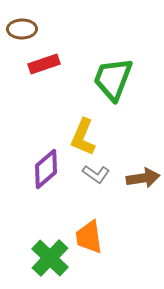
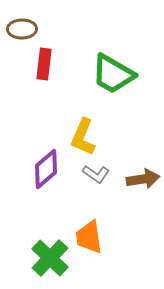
red rectangle: rotated 64 degrees counterclockwise
green trapezoid: moved 5 px up; rotated 81 degrees counterclockwise
brown arrow: moved 1 px down
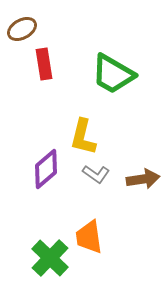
brown ellipse: rotated 28 degrees counterclockwise
red rectangle: rotated 16 degrees counterclockwise
yellow L-shape: rotated 9 degrees counterclockwise
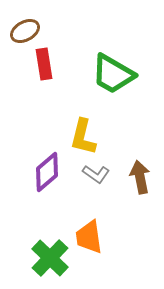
brown ellipse: moved 3 px right, 2 px down
purple diamond: moved 1 px right, 3 px down
brown arrow: moved 3 px left, 2 px up; rotated 92 degrees counterclockwise
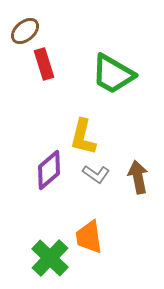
brown ellipse: rotated 12 degrees counterclockwise
red rectangle: rotated 8 degrees counterclockwise
purple diamond: moved 2 px right, 2 px up
brown arrow: moved 2 px left
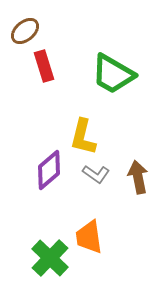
red rectangle: moved 2 px down
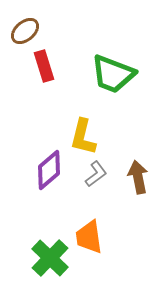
green trapezoid: rotated 9 degrees counterclockwise
gray L-shape: rotated 72 degrees counterclockwise
